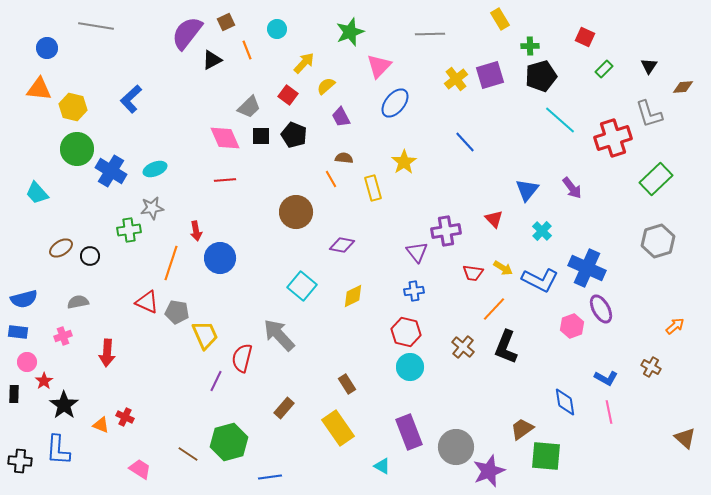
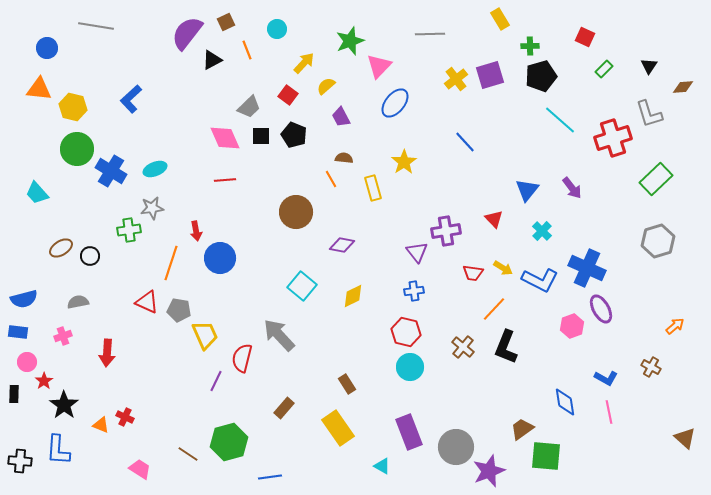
green star at (350, 32): moved 9 px down
gray pentagon at (177, 312): moved 2 px right, 2 px up
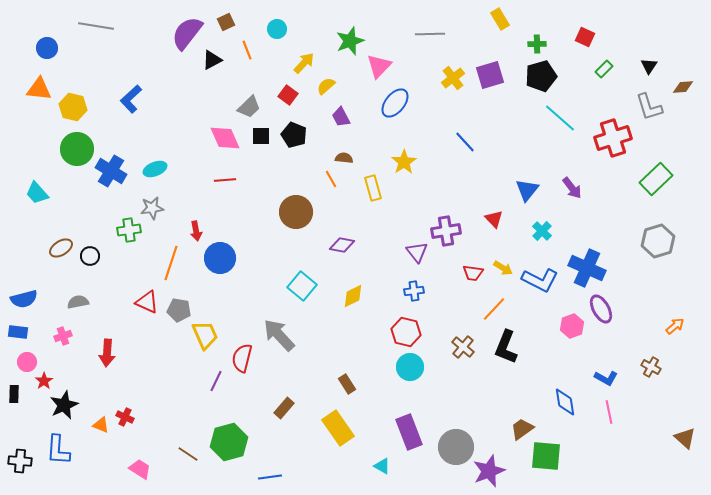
green cross at (530, 46): moved 7 px right, 2 px up
yellow cross at (456, 79): moved 3 px left, 1 px up
gray L-shape at (649, 114): moved 7 px up
cyan line at (560, 120): moved 2 px up
black star at (64, 405): rotated 12 degrees clockwise
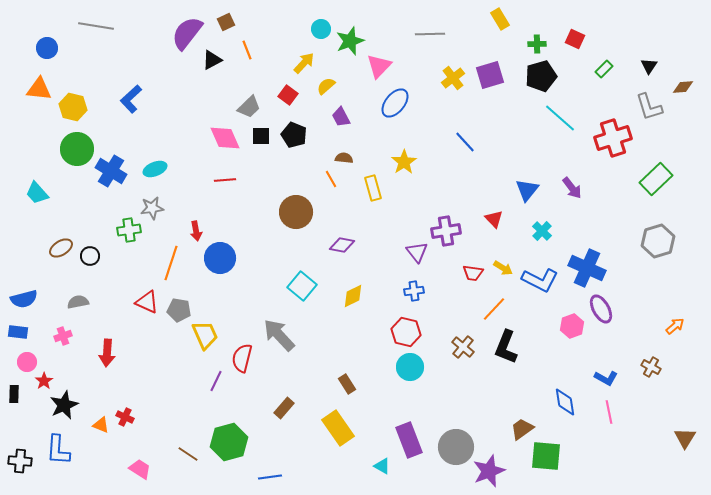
cyan circle at (277, 29): moved 44 px right
red square at (585, 37): moved 10 px left, 2 px down
purple rectangle at (409, 432): moved 8 px down
brown triangle at (685, 438): rotated 20 degrees clockwise
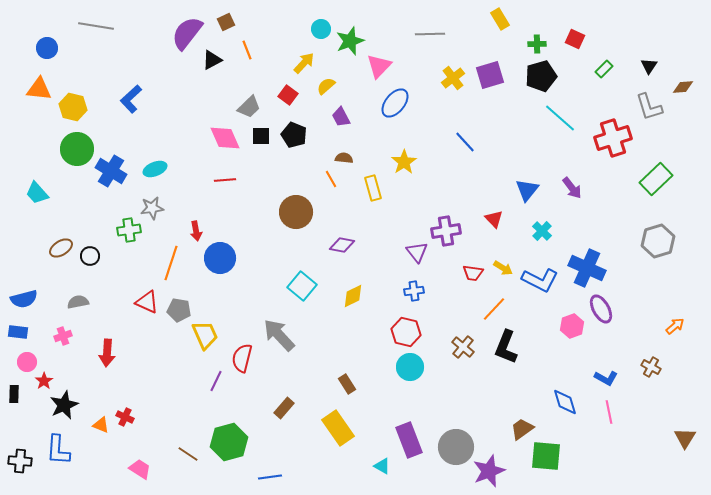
blue diamond at (565, 402): rotated 8 degrees counterclockwise
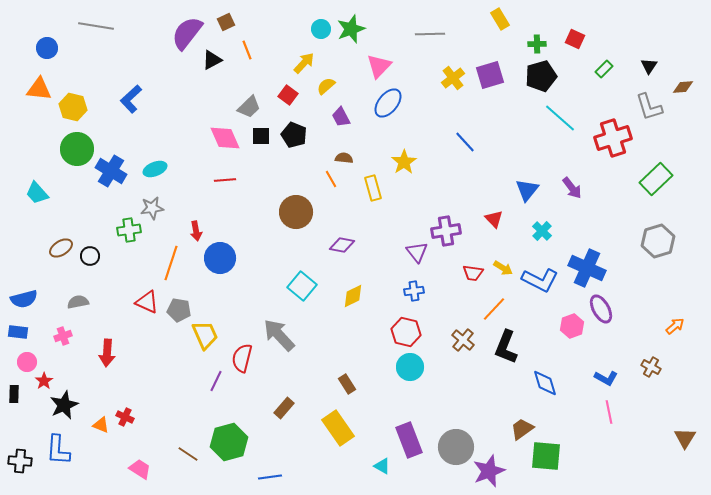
green star at (350, 41): moved 1 px right, 12 px up
blue ellipse at (395, 103): moved 7 px left
brown cross at (463, 347): moved 7 px up
blue diamond at (565, 402): moved 20 px left, 19 px up
